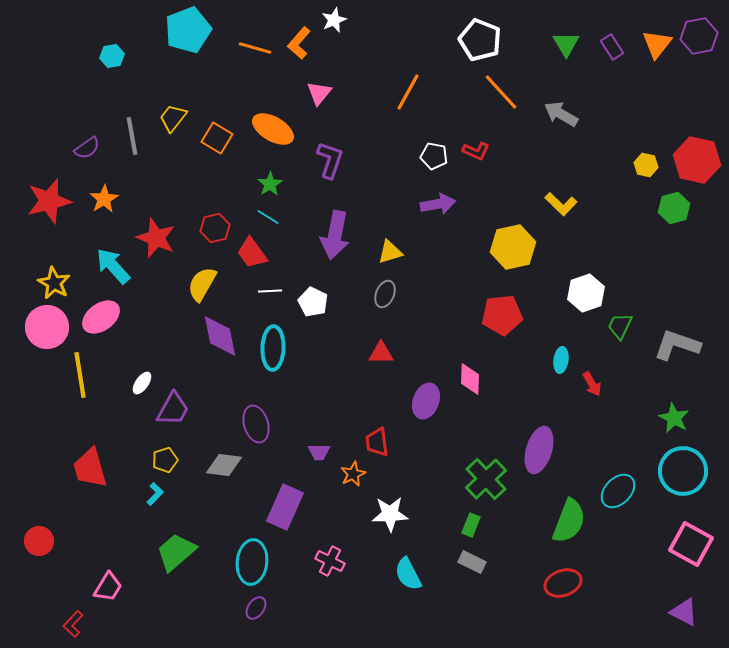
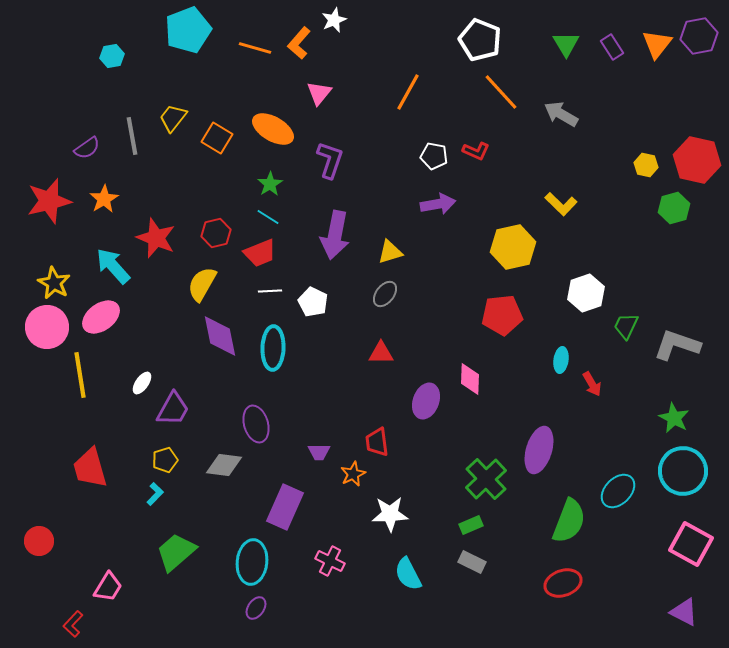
red hexagon at (215, 228): moved 1 px right, 5 px down
red trapezoid at (252, 253): moved 8 px right; rotated 76 degrees counterclockwise
gray ellipse at (385, 294): rotated 16 degrees clockwise
green trapezoid at (620, 326): moved 6 px right
green rectangle at (471, 525): rotated 45 degrees clockwise
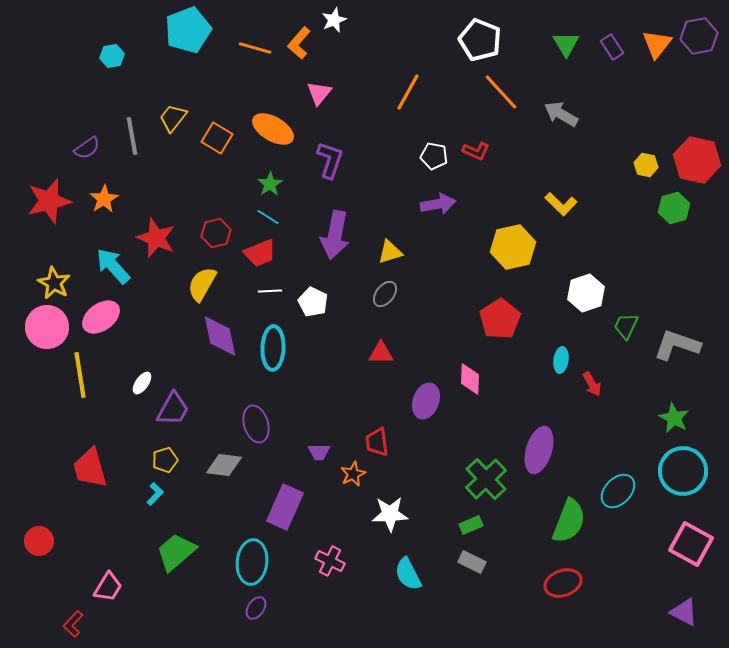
red pentagon at (502, 315): moved 2 px left, 4 px down; rotated 27 degrees counterclockwise
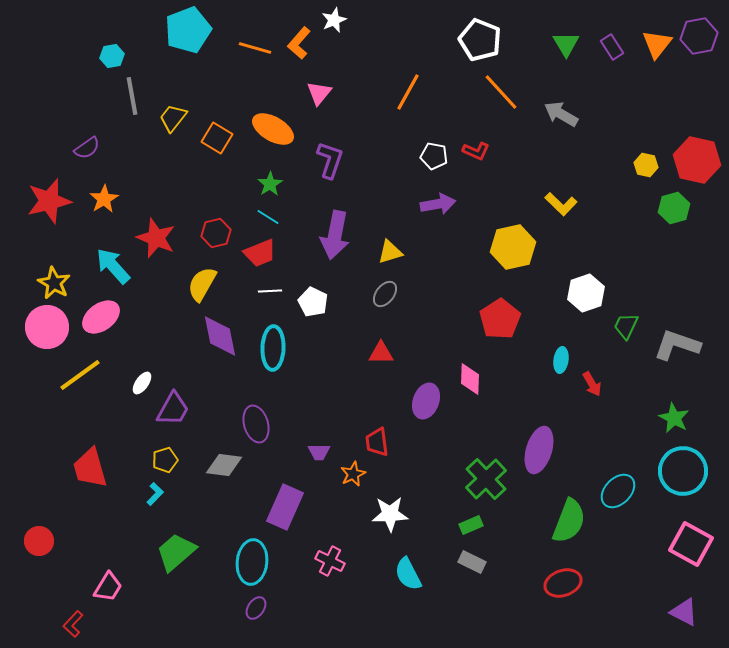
gray line at (132, 136): moved 40 px up
yellow line at (80, 375): rotated 63 degrees clockwise
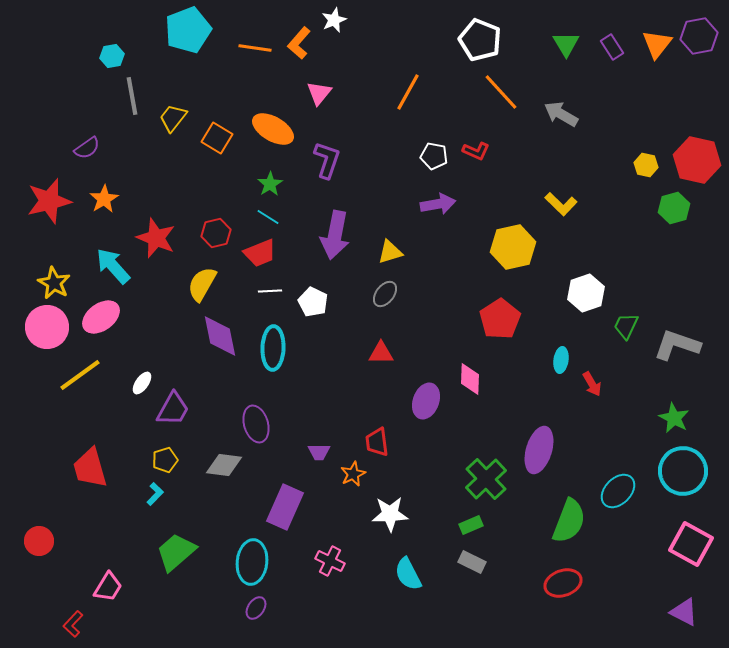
orange line at (255, 48): rotated 8 degrees counterclockwise
purple L-shape at (330, 160): moved 3 px left
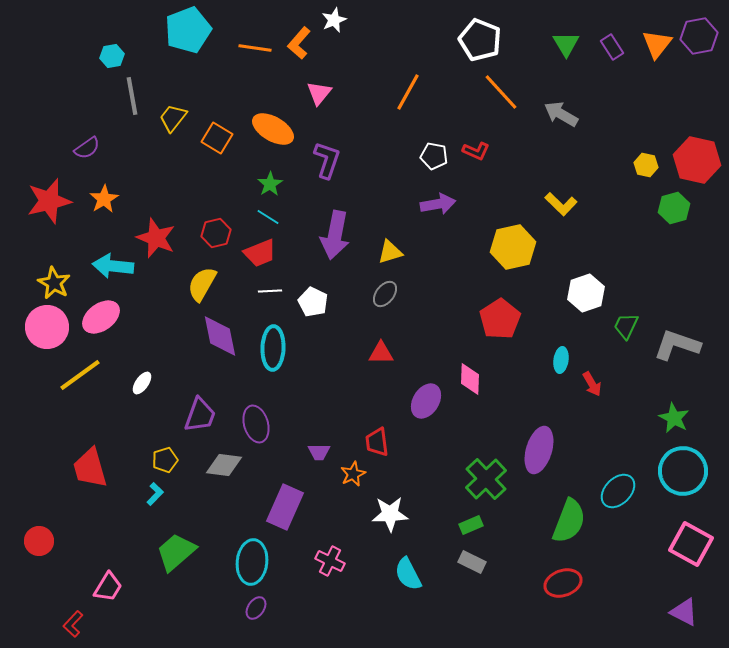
cyan arrow at (113, 266): rotated 42 degrees counterclockwise
purple ellipse at (426, 401): rotated 12 degrees clockwise
purple trapezoid at (173, 409): moved 27 px right, 6 px down; rotated 9 degrees counterclockwise
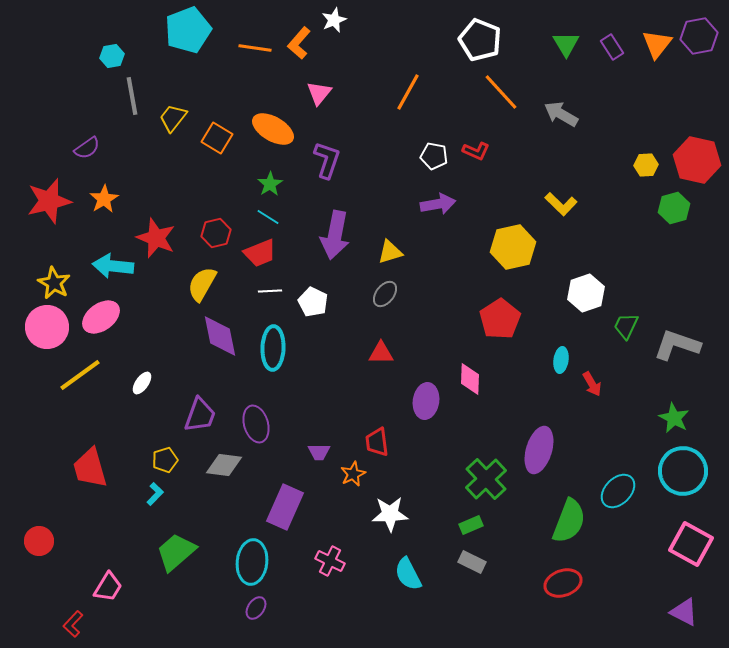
yellow hexagon at (646, 165): rotated 15 degrees counterclockwise
purple ellipse at (426, 401): rotated 24 degrees counterclockwise
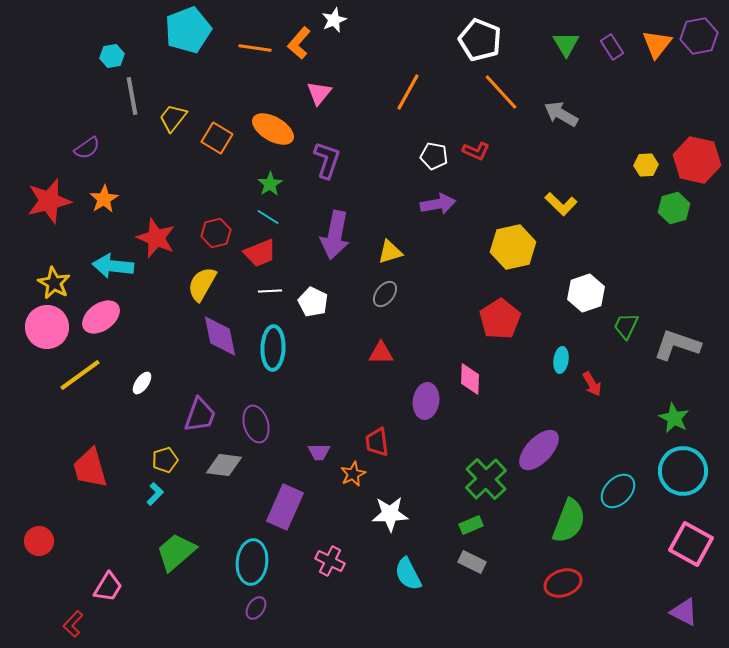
purple ellipse at (539, 450): rotated 27 degrees clockwise
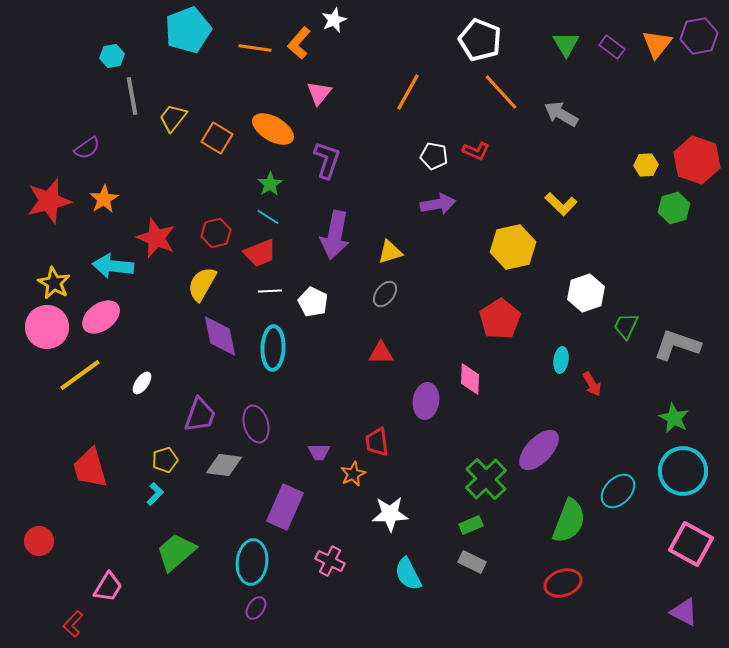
purple rectangle at (612, 47): rotated 20 degrees counterclockwise
red hexagon at (697, 160): rotated 6 degrees clockwise
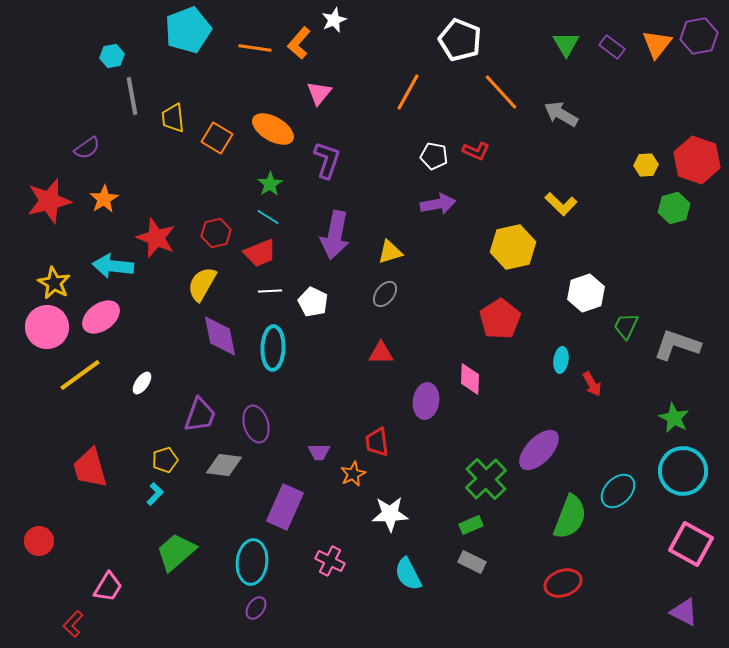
white pentagon at (480, 40): moved 20 px left
yellow trapezoid at (173, 118): rotated 44 degrees counterclockwise
green semicircle at (569, 521): moved 1 px right, 4 px up
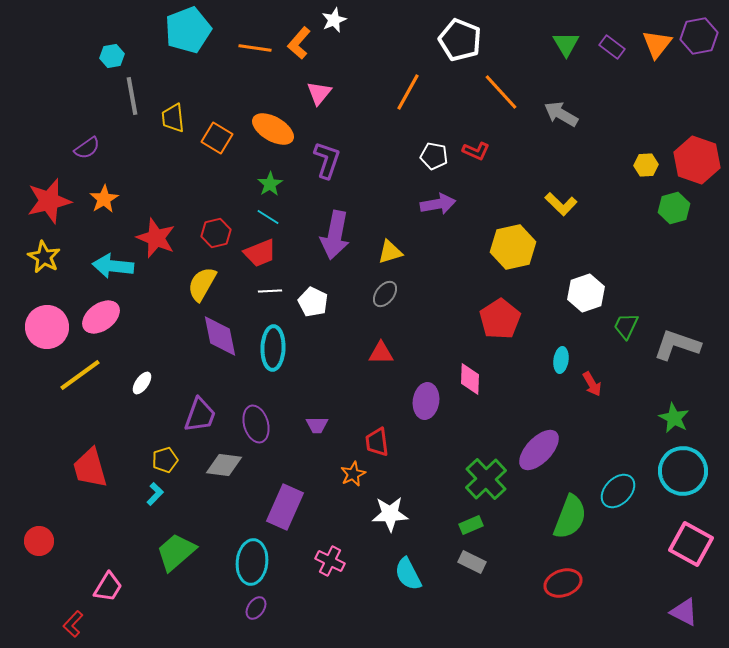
yellow star at (54, 283): moved 10 px left, 26 px up
purple trapezoid at (319, 452): moved 2 px left, 27 px up
